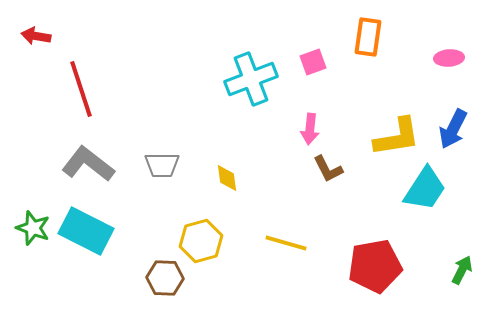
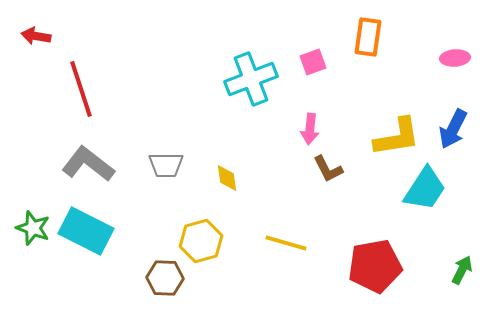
pink ellipse: moved 6 px right
gray trapezoid: moved 4 px right
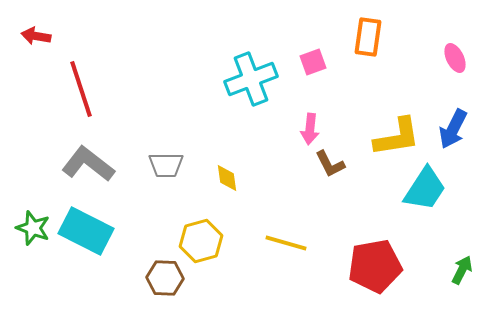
pink ellipse: rotated 68 degrees clockwise
brown L-shape: moved 2 px right, 5 px up
